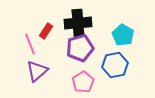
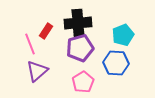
cyan pentagon: rotated 20 degrees clockwise
blue hexagon: moved 1 px right, 2 px up; rotated 15 degrees clockwise
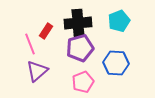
cyan pentagon: moved 4 px left, 14 px up
pink pentagon: rotated 10 degrees clockwise
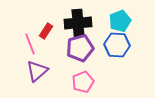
cyan pentagon: moved 1 px right
blue hexagon: moved 1 px right, 18 px up
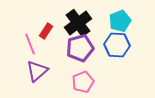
black cross: rotated 32 degrees counterclockwise
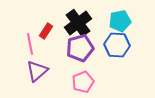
cyan pentagon: rotated 10 degrees clockwise
pink line: rotated 10 degrees clockwise
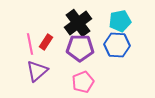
red rectangle: moved 11 px down
purple pentagon: rotated 16 degrees clockwise
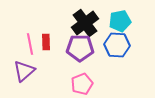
black cross: moved 7 px right
red rectangle: rotated 35 degrees counterclockwise
purple triangle: moved 13 px left
pink pentagon: moved 1 px left, 2 px down
